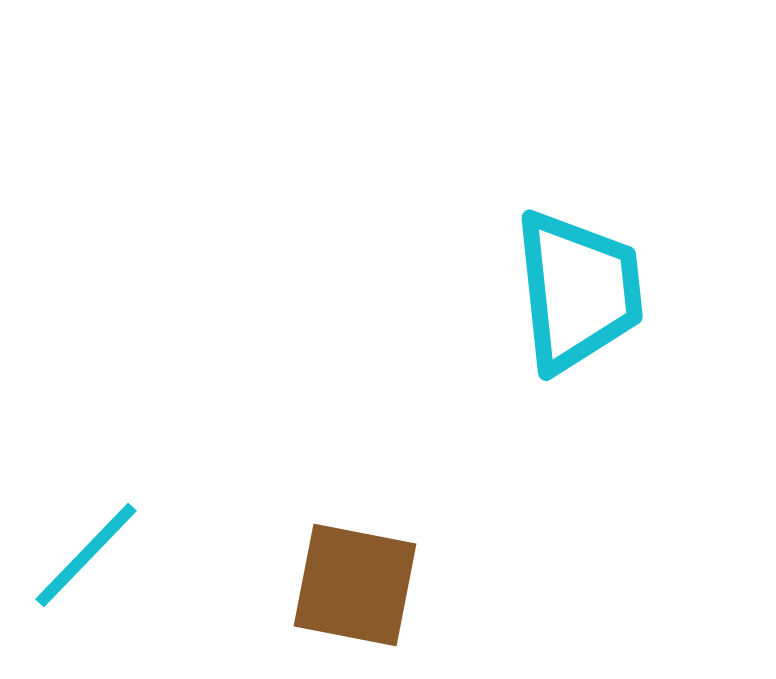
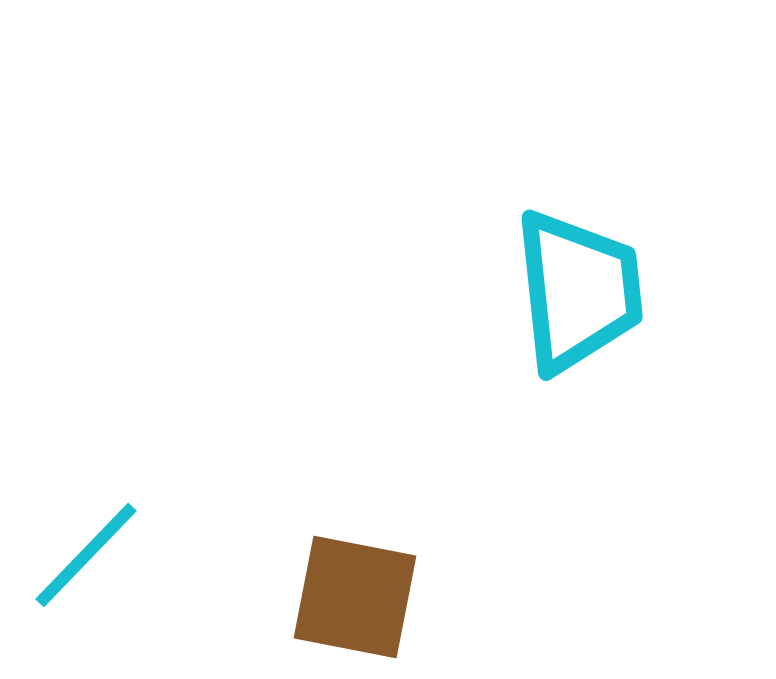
brown square: moved 12 px down
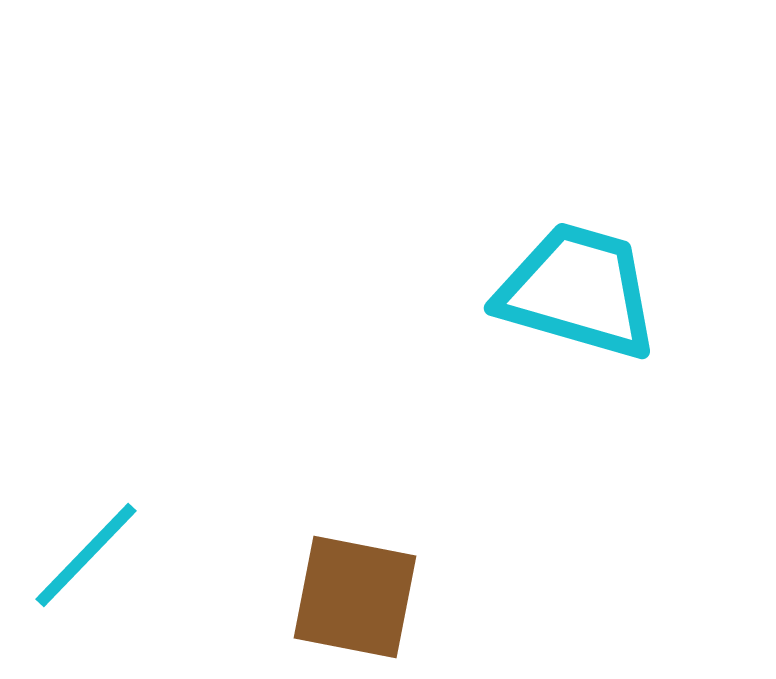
cyan trapezoid: rotated 68 degrees counterclockwise
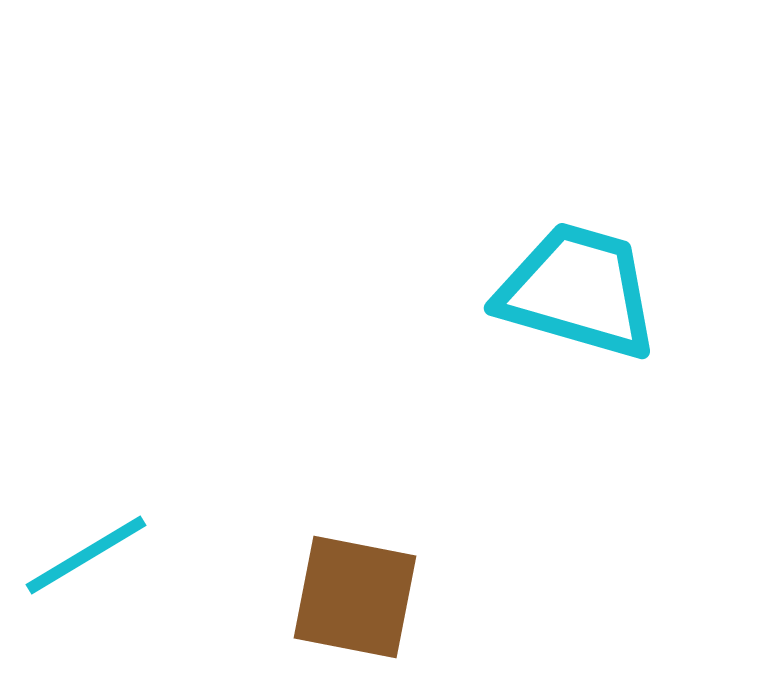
cyan line: rotated 15 degrees clockwise
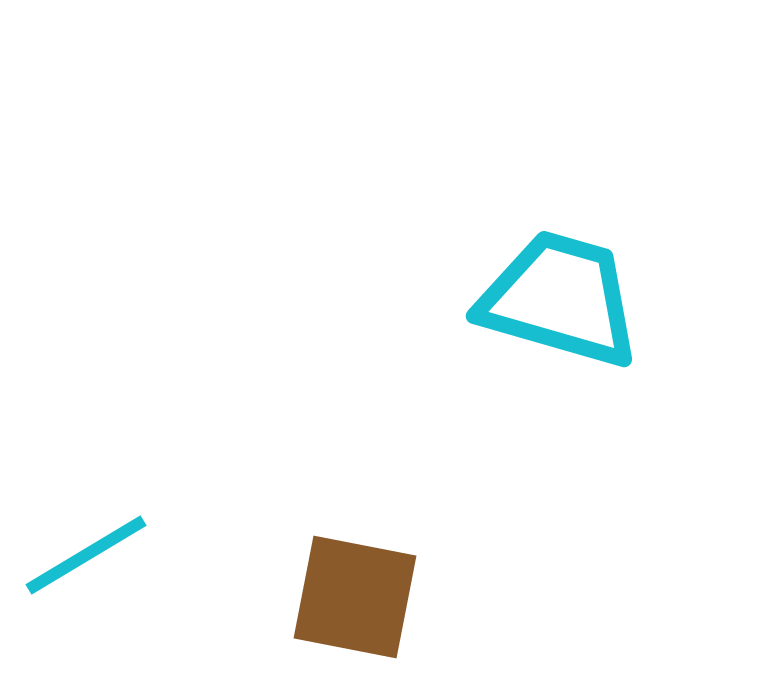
cyan trapezoid: moved 18 px left, 8 px down
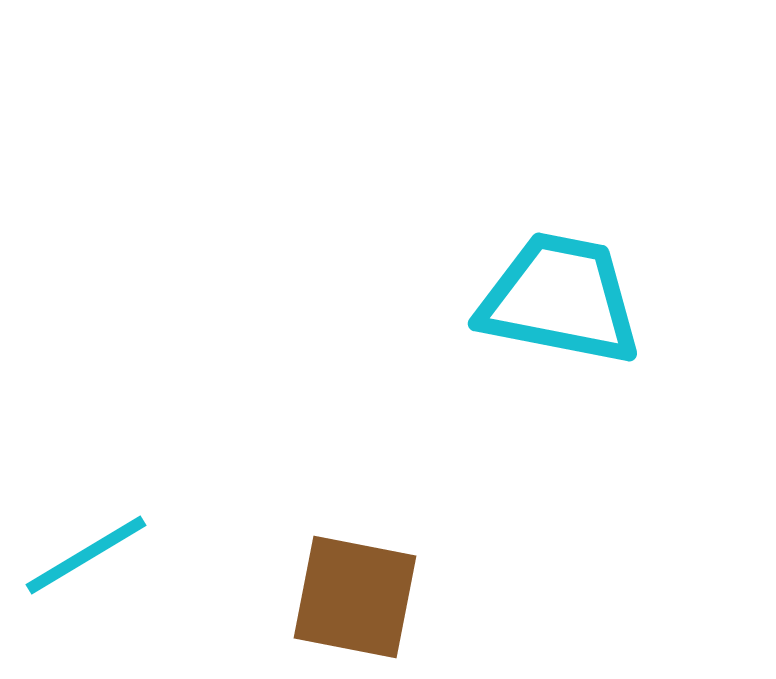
cyan trapezoid: rotated 5 degrees counterclockwise
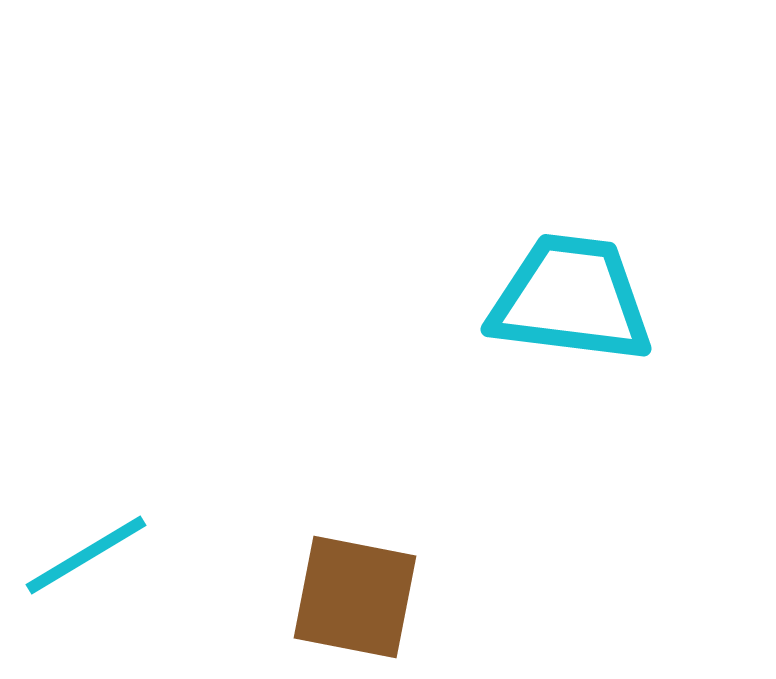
cyan trapezoid: moved 11 px right; rotated 4 degrees counterclockwise
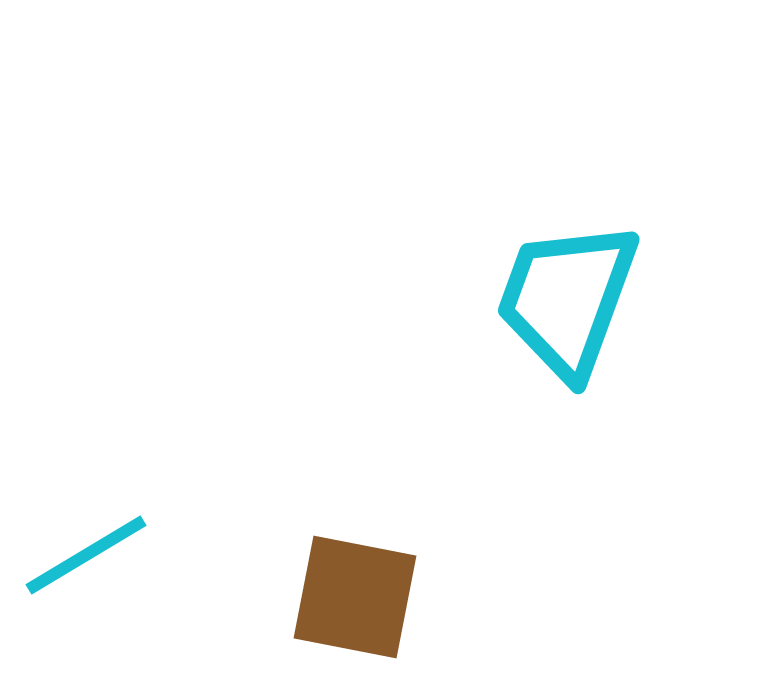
cyan trapezoid: moved 4 px left; rotated 77 degrees counterclockwise
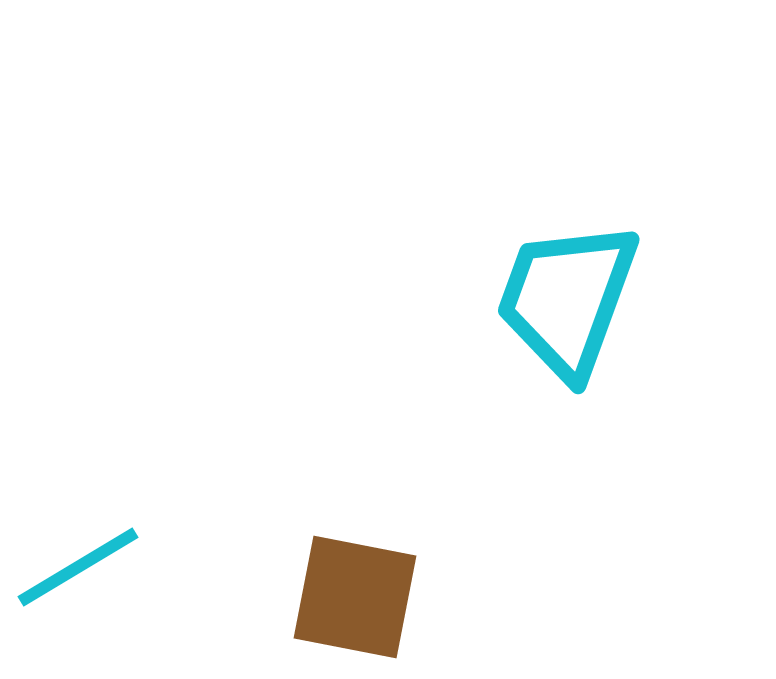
cyan line: moved 8 px left, 12 px down
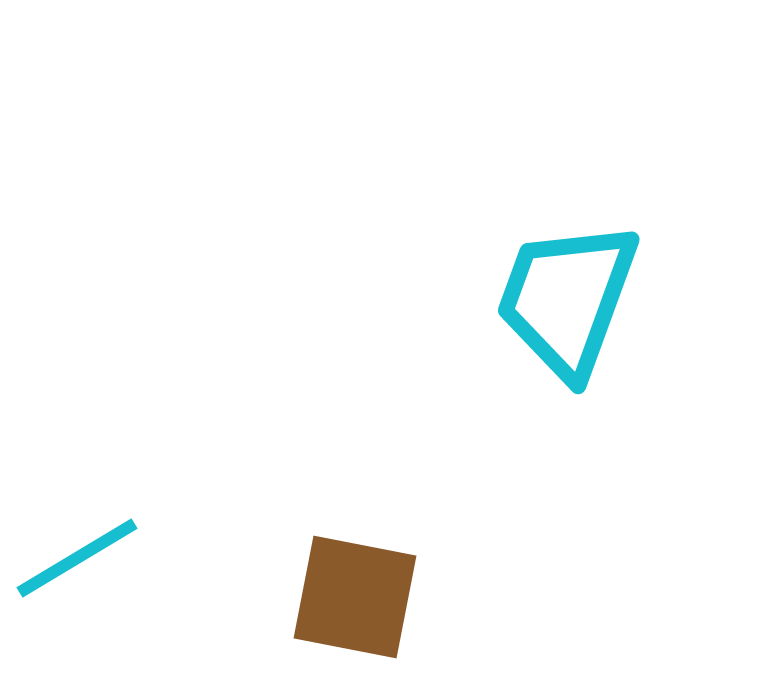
cyan line: moved 1 px left, 9 px up
